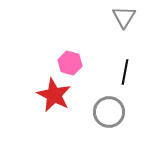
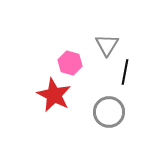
gray triangle: moved 17 px left, 28 px down
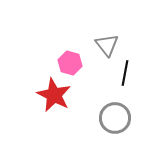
gray triangle: rotated 10 degrees counterclockwise
black line: moved 1 px down
gray circle: moved 6 px right, 6 px down
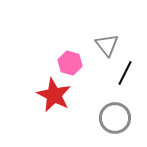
black line: rotated 15 degrees clockwise
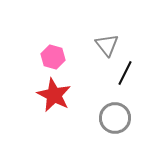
pink hexagon: moved 17 px left, 6 px up
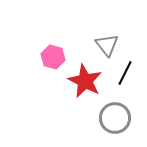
red star: moved 31 px right, 14 px up
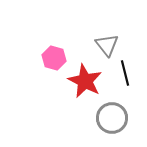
pink hexagon: moved 1 px right, 1 px down
black line: rotated 40 degrees counterclockwise
gray circle: moved 3 px left
